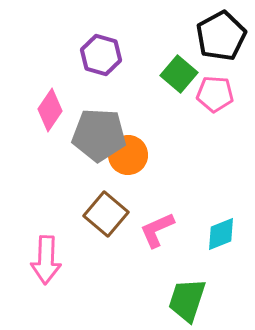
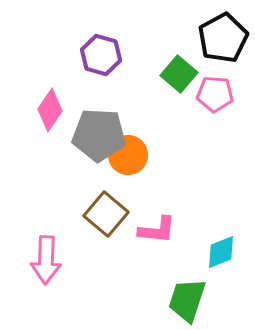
black pentagon: moved 2 px right, 2 px down
pink L-shape: rotated 150 degrees counterclockwise
cyan diamond: moved 18 px down
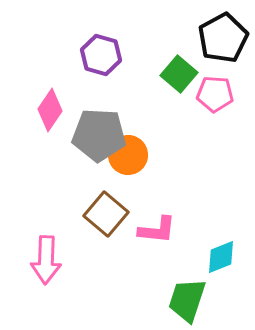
cyan diamond: moved 5 px down
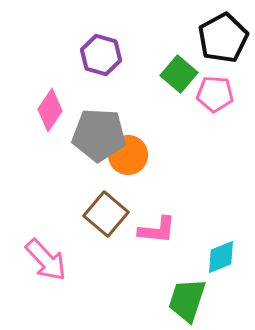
pink arrow: rotated 45 degrees counterclockwise
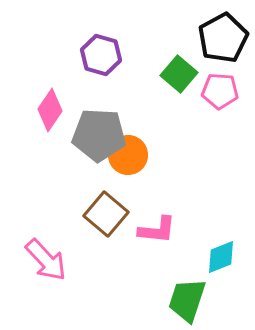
pink pentagon: moved 5 px right, 3 px up
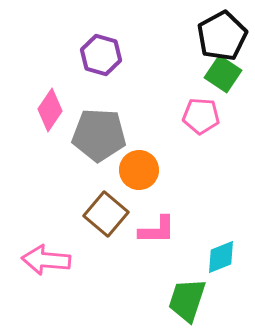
black pentagon: moved 1 px left, 2 px up
green square: moved 44 px right; rotated 6 degrees counterclockwise
pink pentagon: moved 19 px left, 25 px down
orange circle: moved 11 px right, 15 px down
pink L-shape: rotated 6 degrees counterclockwise
pink arrow: rotated 138 degrees clockwise
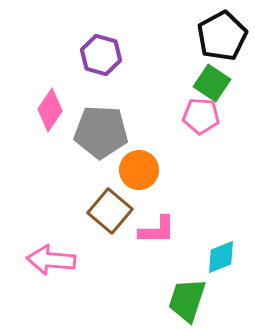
green square: moved 11 px left, 9 px down
gray pentagon: moved 2 px right, 3 px up
brown square: moved 4 px right, 3 px up
pink arrow: moved 5 px right
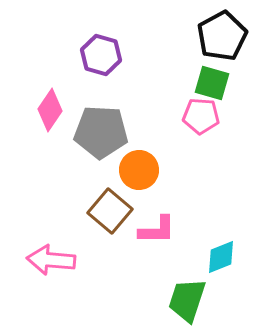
green square: rotated 18 degrees counterclockwise
